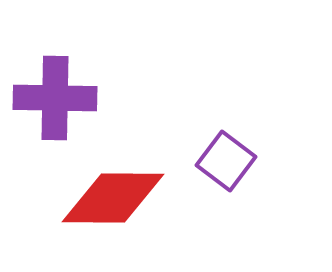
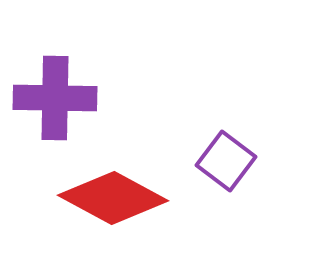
red diamond: rotated 28 degrees clockwise
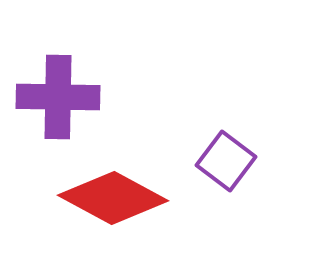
purple cross: moved 3 px right, 1 px up
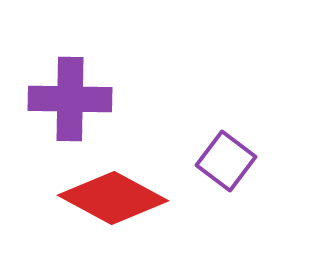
purple cross: moved 12 px right, 2 px down
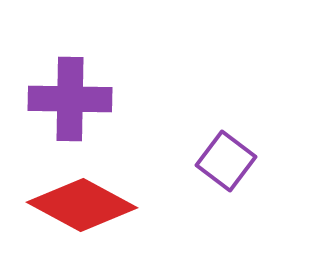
red diamond: moved 31 px left, 7 px down
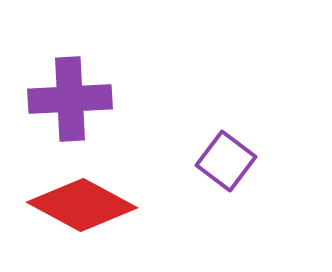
purple cross: rotated 4 degrees counterclockwise
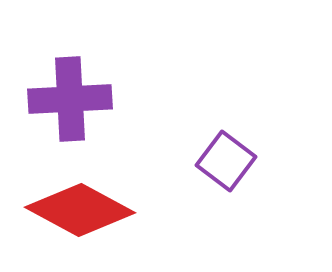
red diamond: moved 2 px left, 5 px down
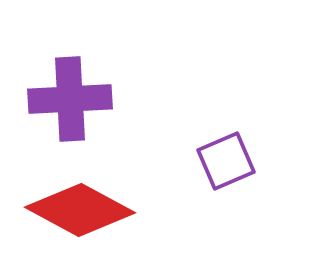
purple square: rotated 30 degrees clockwise
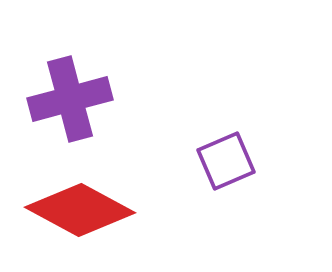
purple cross: rotated 12 degrees counterclockwise
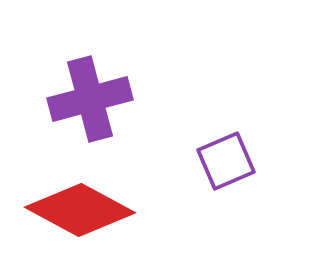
purple cross: moved 20 px right
